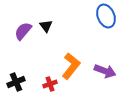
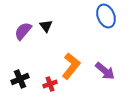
purple arrow: rotated 20 degrees clockwise
black cross: moved 4 px right, 3 px up
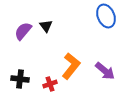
black cross: rotated 30 degrees clockwise
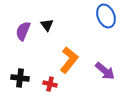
black triangle: moved 1 px right, 1 px up
purple semicircle: rotated 18 degrees counterclockwise
orange L-shape: moved 2 px left, 6 px up
black cross: moved 1 px up
red cross: rotated 32 degrees clockwise
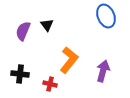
purple arrow: moved 2 px left; rotated 115 degrees counterclockwise
black cross: moved 4 px up
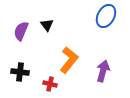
blue ellipse: rotated 50 degrees clockwise
purple semicircle: moved 2 px left
black cross: moved 2 px up
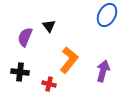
blue ellipse: moved 1 px right, 1 px up
black triangle: moved 2 px right, 1 px down
purple semicircle: moved 4 px right, 6 px down
red cross: moved 1 px left
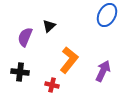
black triangle: rotated 24 degrees clockwise
purple arrow: rotated 10 degrees clockwise
red cross: moved 3 px right, 1 px down
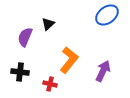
blue ellipse: rotated 25 degrees clockwise
black triangle: moved 1 px left, 2 px up
red cross: moved 2 px left, 1 px up
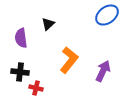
purple semicircle: moved 4 px left, 1 px down; rotated 30 degrees counterclockwise
red cross: moved 14 px left, 4 px down
